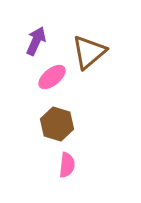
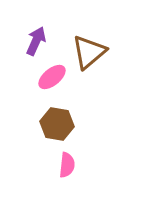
brown hexagon: rotated 8 degrees counterclockwise
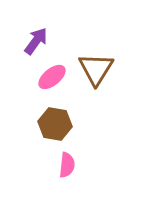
purple arrow: rotated 12 degrees clockwise
brown triangle: moved 7 px right, 17 px down; rotated 18 degrees counterclockwise
brown hexagon: moved 2 px left
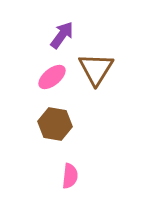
purple arrow: moved 26 px right, 6 px up
pink semicircle: moved 3 px right, 11 px down
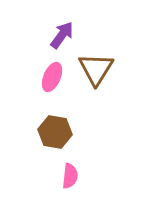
pink ellipse: rotated 28 degrees counterclockwise
brown hexagon: moved 8 px down
